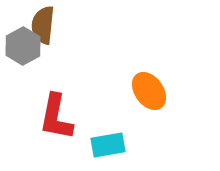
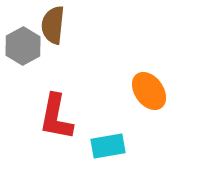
brown semicircle: moved 10 px right
cyan rectangle: moved 1 px down
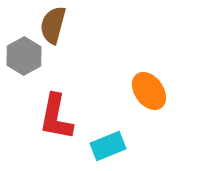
brown semicircle: rotated 9 degrees clockwise
gray hexagon: moved 1 px right, 10 px down
cyan rectangle: rotated 12 degrees counterclockwise
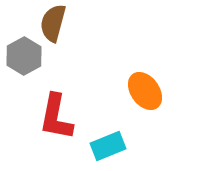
brown semicircle: moved 2 px up
orange ellipse: moved 4 px left
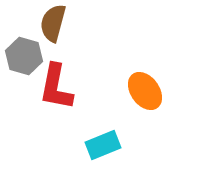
gray hexagon: rotated 15 degrees counterclockwise
red L-shape: moved 30 px up
cyan rectangle: moved 5 px left, 1 px up
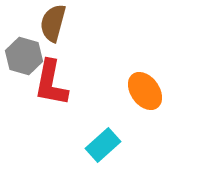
red L-shape: moved 5 px left, 4 px up
cyan rectangle: rotated 20 degrees counterclockwise
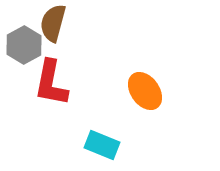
gray hexagon: moved 11 px up; rotated 15 degrees clockwise
cyan rectangle: moved 1 px left; rotated 64 degrees clockwise
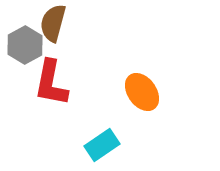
gray hexagon: moved 1 px right
orange ellipse: moved 3 px left, 1 px down
cyan rectangle: rotated 56 degrees counterclockwise
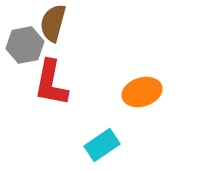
gray hexagon: rotated 18 degrees clockwise
orange ellipse: rotated 72 degrees counterclockwise
